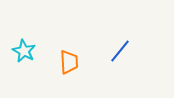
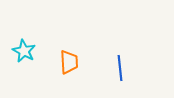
blue line: moved 17 px down; rotated 45 degrees counterclockwise
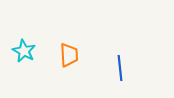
orange trapezoid: moved 7 px up
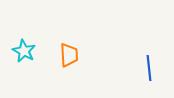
blue line: moved 29 px right
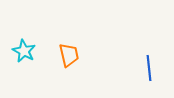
orange trapezoid: rotated 10 degrees counterclockwise
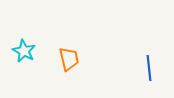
orange trapezoid: moved 4 px down
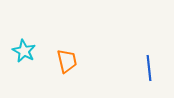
orange trapezoid: moved 2 px left, 2 px down
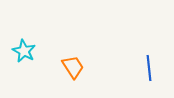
orange trapezoid: moved 6 px right, 6 px down; rotated 20 degrees counterclockwise
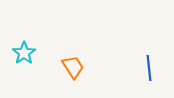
cyan star: moved 2 px down; rotated 10 degrees clockwise
